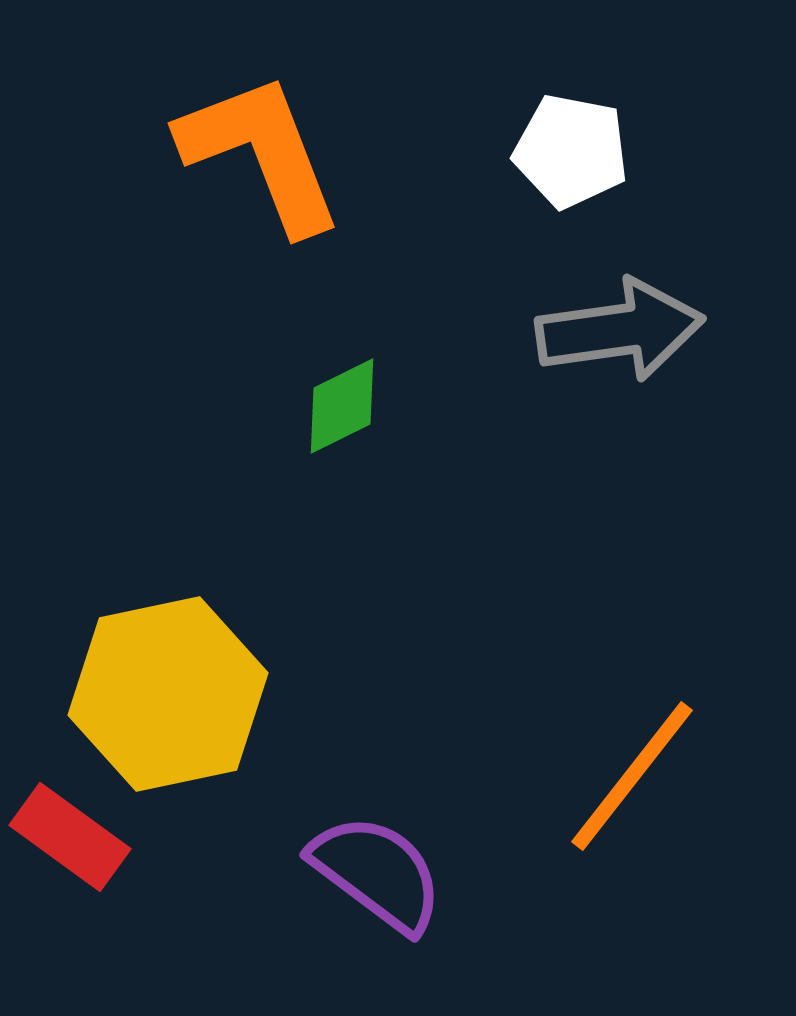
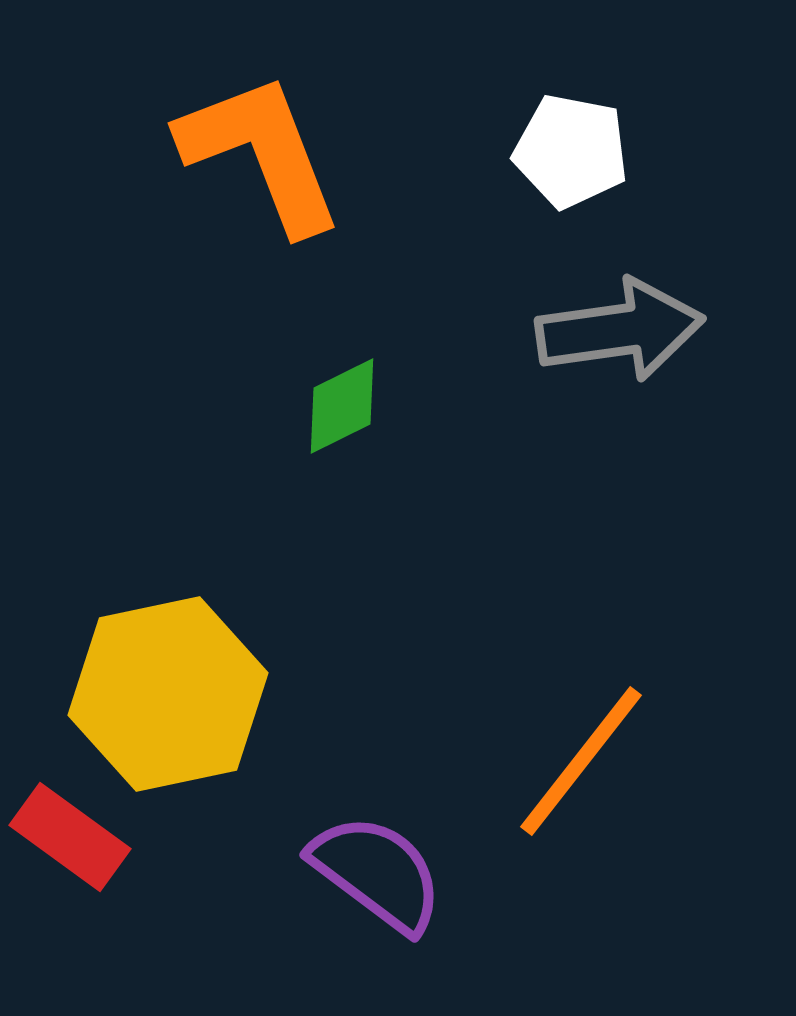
orange line: moved 51 px left, 15 px up
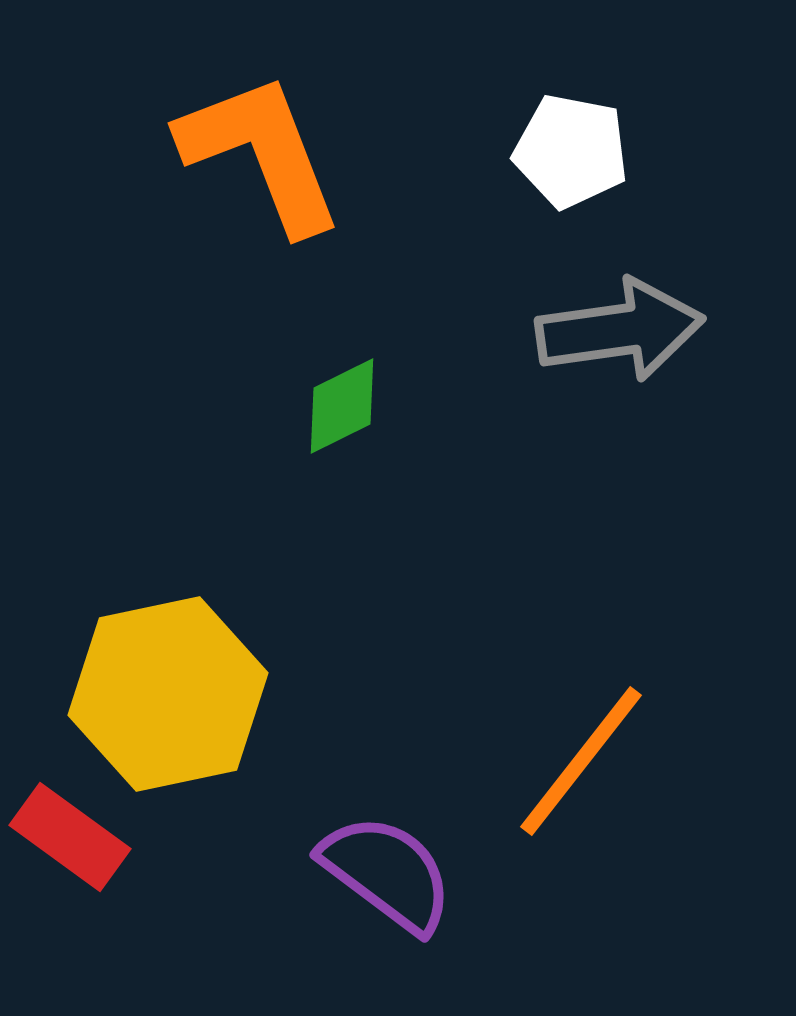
purple semicircle: moved 10 px right
